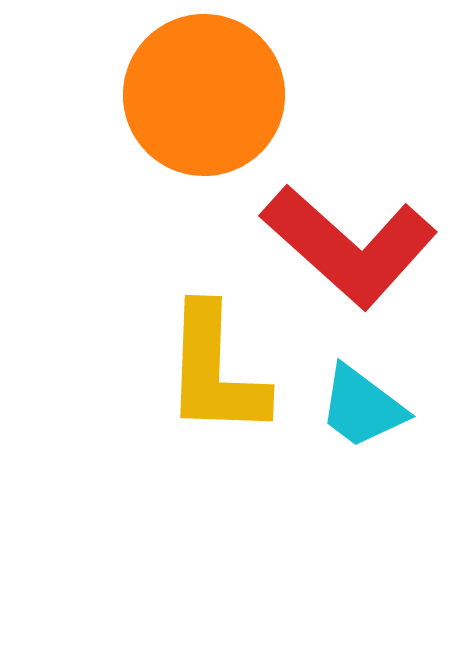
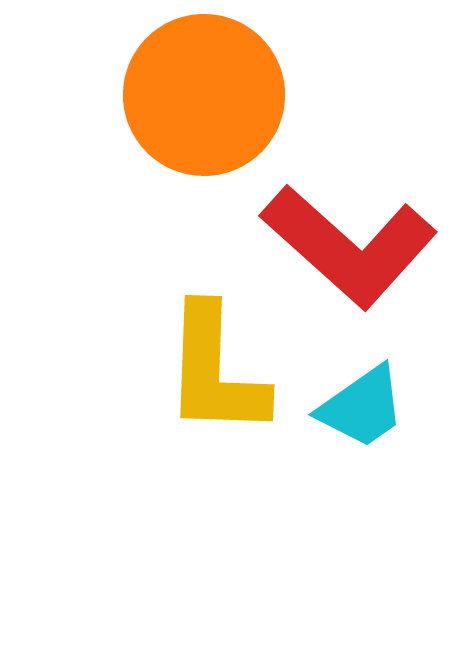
cyan trapezoid: rotated 72 degrees counterclockwise
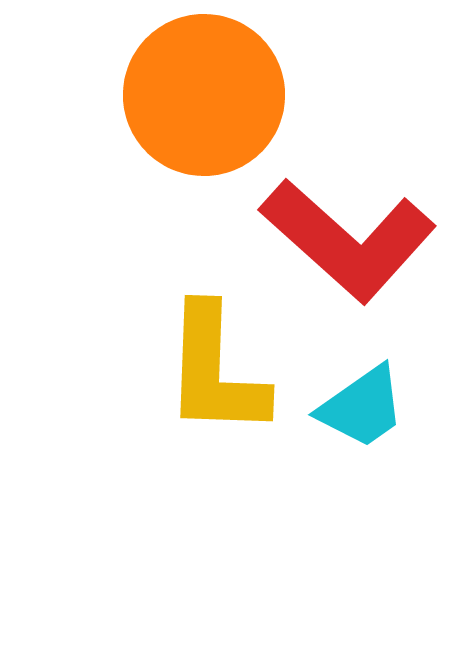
red L-shape: moved 1 px left, 6 px up
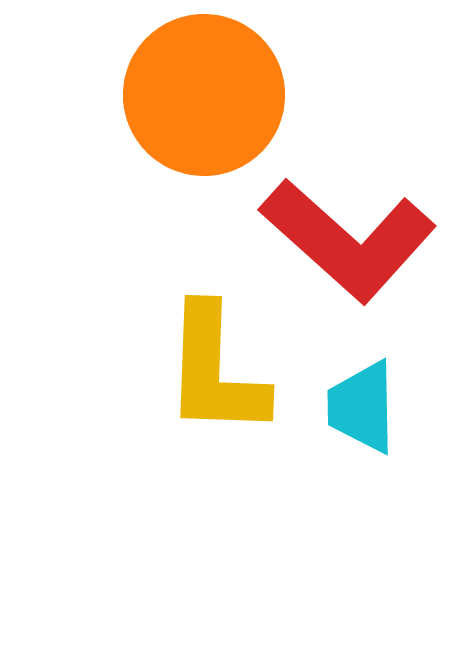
cyan trapezoid: rotated 124 degrees clockwise
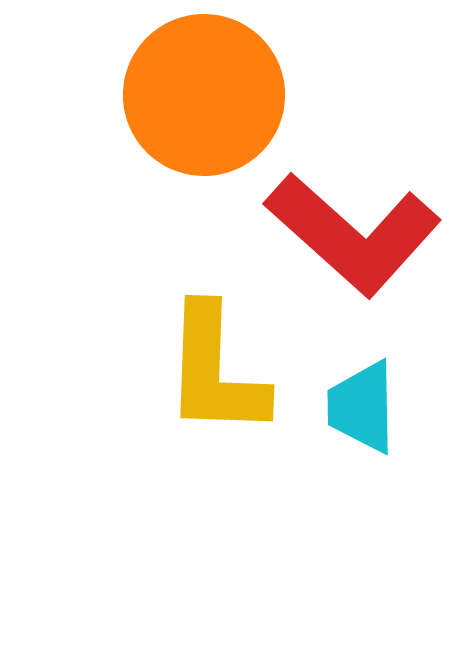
red L-shape: moved 5 px right, 6 px up
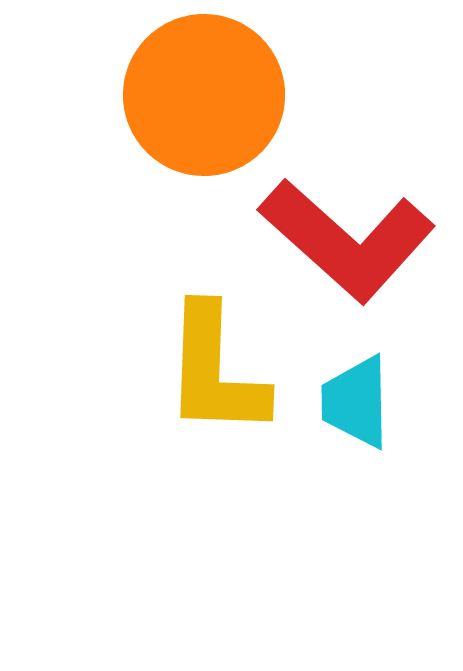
red L-shape: moved 6 px left, 6 px down
cyan trapezoid: moved 6 px left, 5 px up
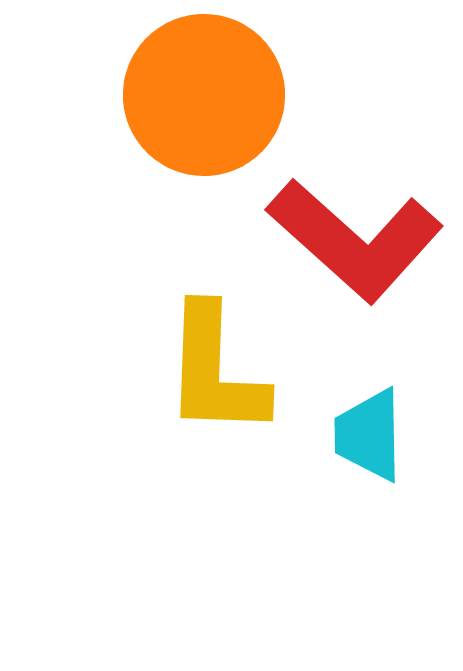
red L-shape: moved 8 px right
cyan trapezoid: moved 13 px right, 33 px down
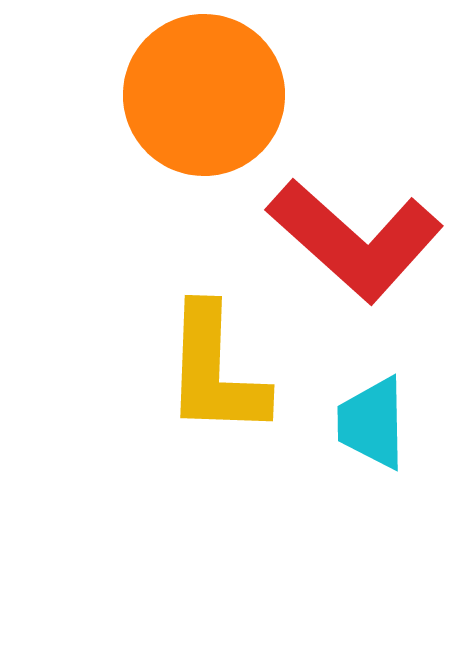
cyan trapezoid: moved 3 px right, 12 px up
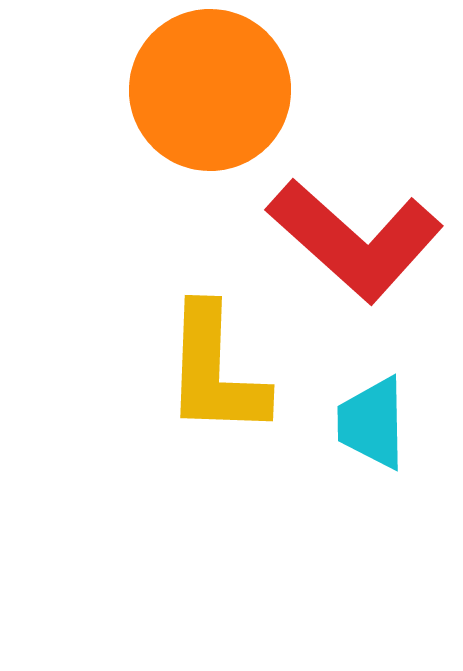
orange circle: moved 6 px right, 5 px up
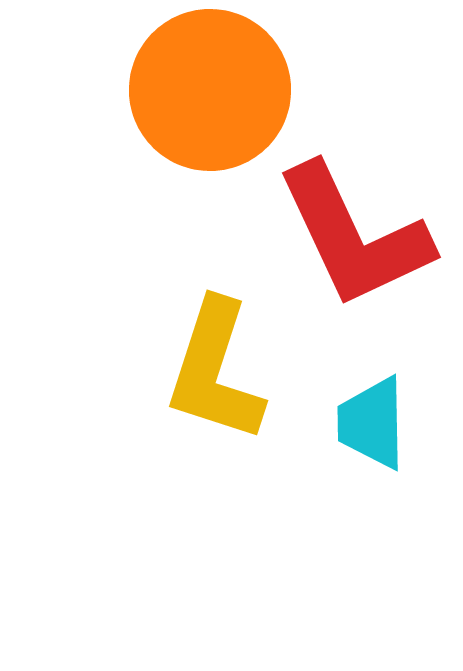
red L-shape: moved 1 px left, 4 px up; rotated 23 degrees clockwise
yellow L-shape: rotated 16 degrees clockwise
